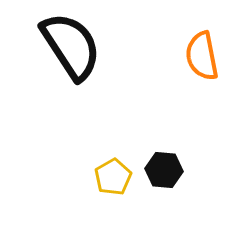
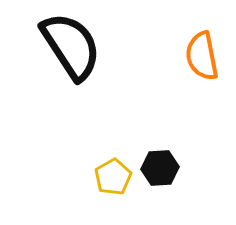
black hexagon: moved 4 px left, 2 px up; rotated 9 degrees counterclockwise
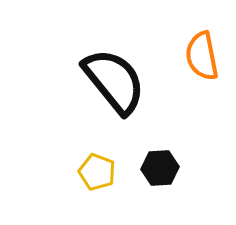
black semicircle: moved 43 px right, 35 px down; rotated 6 degrees counterclockwise
yellow pentagon: moved 16 px left, 5 px up; rotated 21 degrees counterclockwise
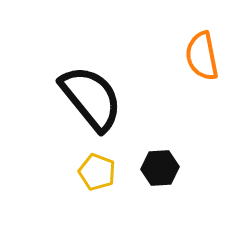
black semicircle: moved 23 px left, 17 px down
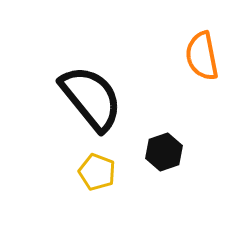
black hexagon: moved 4 px right, 16 px up; rotated 15 degrees counterclockwise
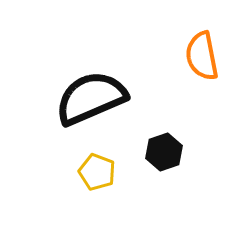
black semicircle: rotated 74 degrees counterclockwise
